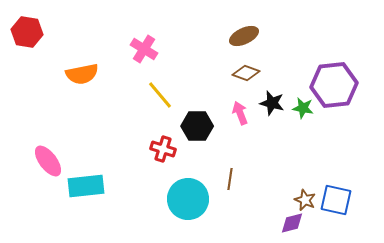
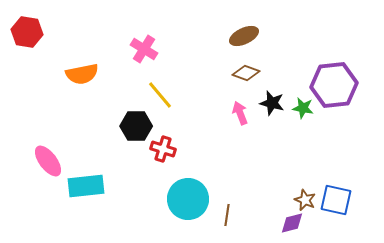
black hexagon: moved 61 px left
brown line: moved 3 px left, 36 px down
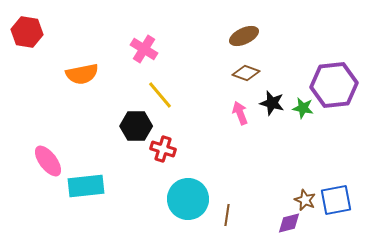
blue square: rotated 24 degrees counterclockwise
purple diamond: moved 3 px left
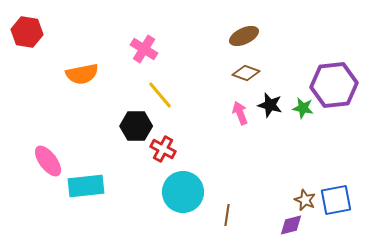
black star: moved 2 px left, 2 px down
red cross: rotated 10 degrees clockwise
cyan circle: moved 5 px left, 7 px up
purple diamond: moved 2 px right, 2 px down
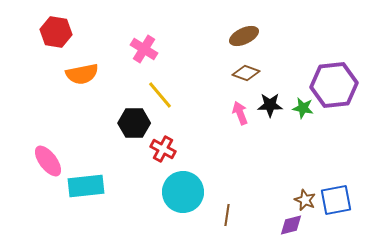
red hexagon: moved 29 px right
black star: rotated 15 degrees counterclockwise
black hexagon: moved 2 px left, 3 px up
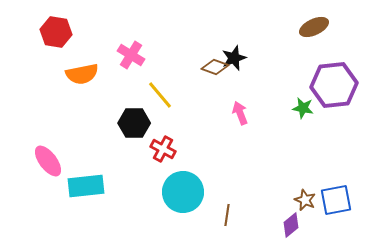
brown ellipse: moved 70 px right, 9 px up
pink cross: moved 13 px left, 6 px down
brown diamond: moved 31 px left, 6 px up
black star: moved 36 px left, 47 px up; rotated 20 degrees counterclockwise
purple diamond: rotated 25 degrees counterclockwise
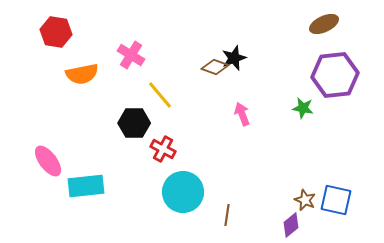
brown ellipse: moved 10 px right, 3 px up
purple hexagon: moved 1 px right, 10 px up
pink arrow: moved 2 px right, 1 px down
blue square: rotated 24 degrees clockwise
